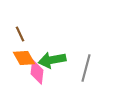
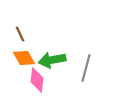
pink diamond: moved 8 px down
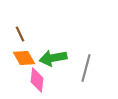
green arrow: moved 1 px right, 2 px up
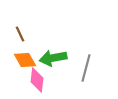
orange diamond: moved 1 px right, 2 px down
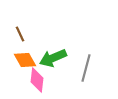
green arrow: rotated 12 degrees counterclockwise
